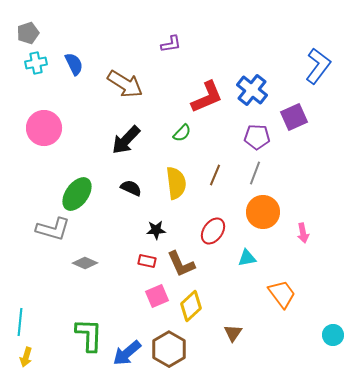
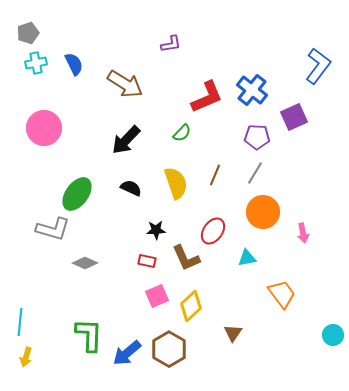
gray line: rotated 10 degrees clockwise
yellow semicircle: rotated 12 degrees counterclockwise
brown L-shape: moved 5 px right, 6 px up
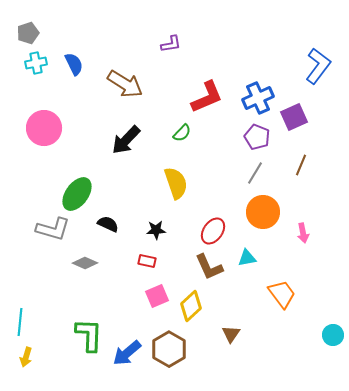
blue cross: moved 6 px right, 8 px down; rotated 28 degrees clockwise
purple pentagon: rotated 20 degrees clockwise
brown line: moved 86 px right, 10 px up
black semicircle: moved 23 px left, 36 px down
brown L-shape: moved 23 px right, 9 px down
brown triangle: moved 2 px left, 1 px down
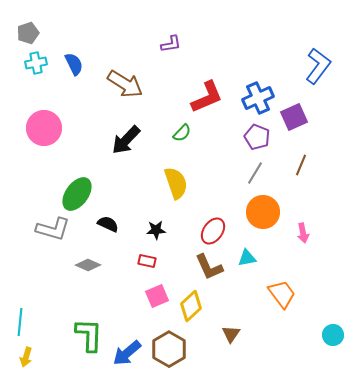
gray diamond: moved 3 px right, 2 px down
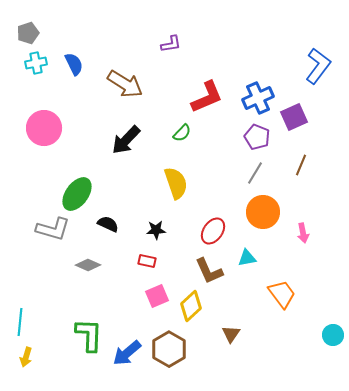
brown L-shape: moved 4 px down
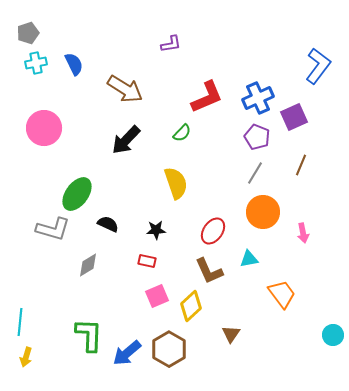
brown arrow: moved 5 px down
cyan triangle: moved 2 px right, 1 px down
gray diamond: rotated 55 degrees counterclockwise
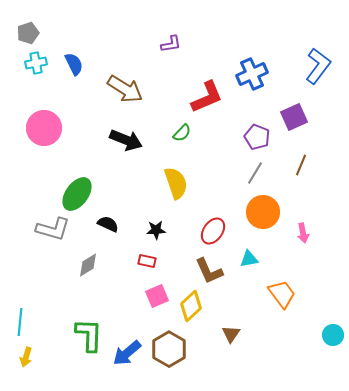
blue cross: moved 6 px left, 24 px up
black arrow: rotated 112 degrees counterclockwise
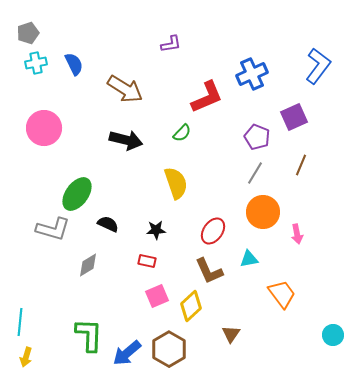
black arrow: rotated 8 degrees counterclockwise
pink arrow: moved 6 px left, 1 px down
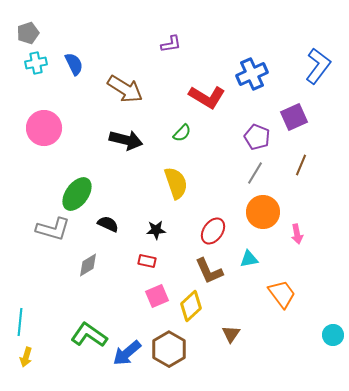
red L-shape: rotated 54 degrees clockwise
green L-shape: rotated 57 degrees counterclockwise
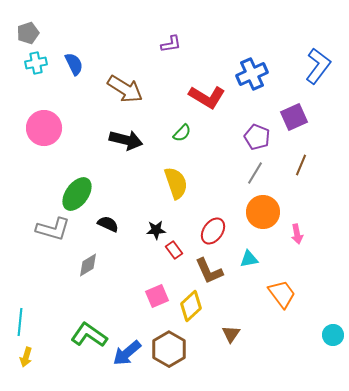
red rectangle: moved 27 px right, 11 px up; rotated 42 degrees clockwise
